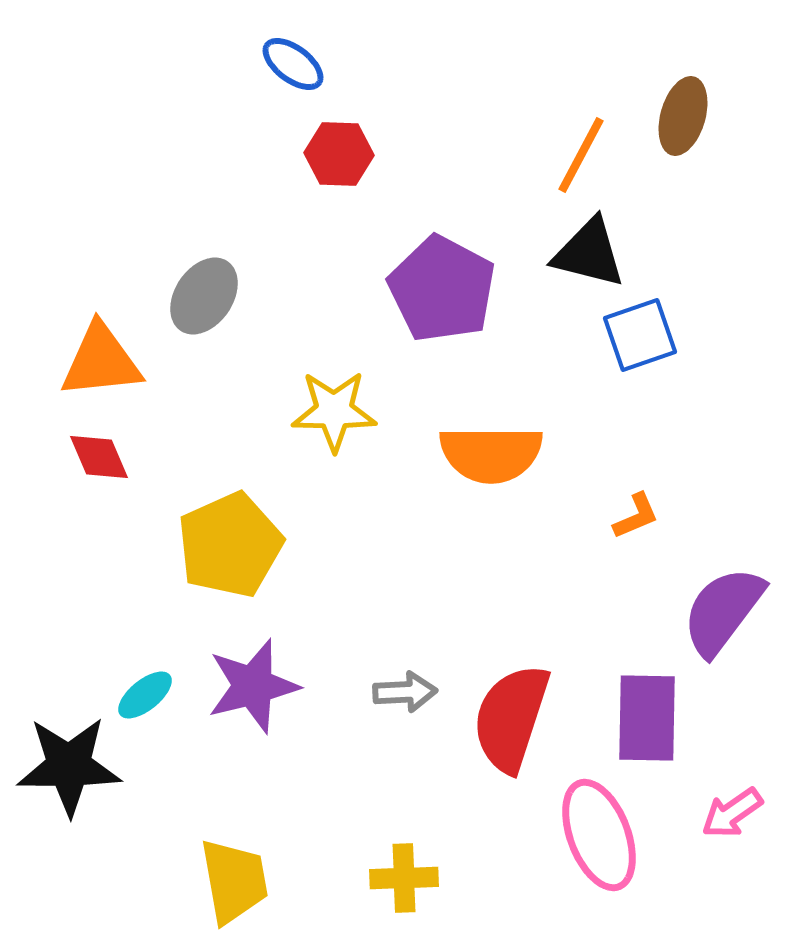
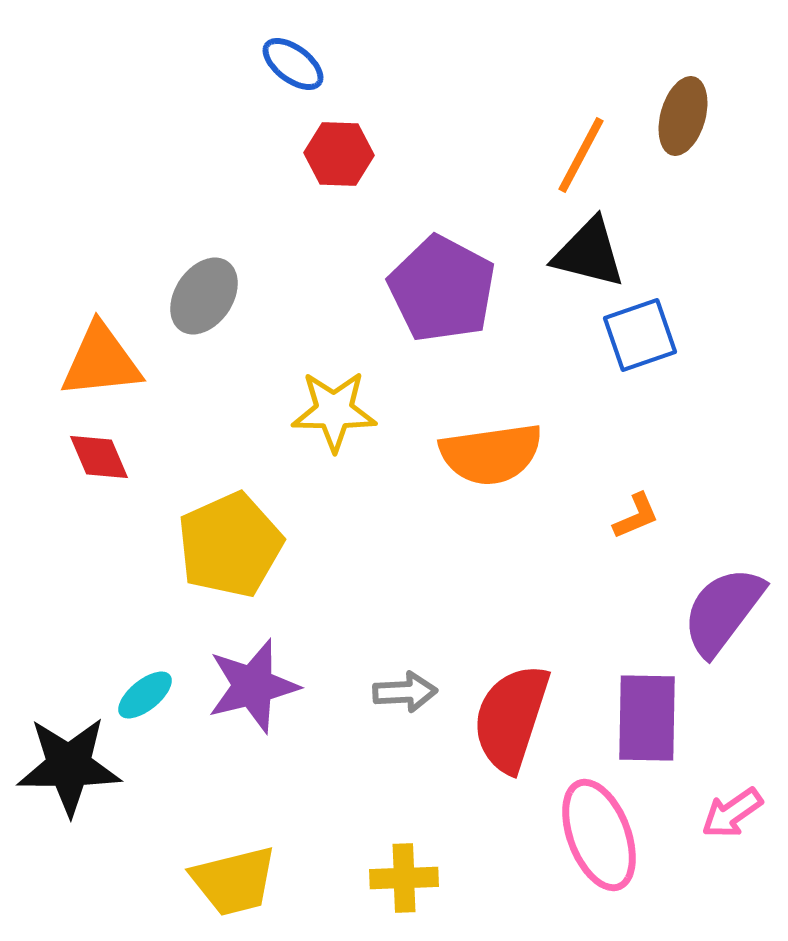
orange semicircle: rotated 8 degrees counterclockwise
yellow trapezoid: rotated 86 degrees clockwise
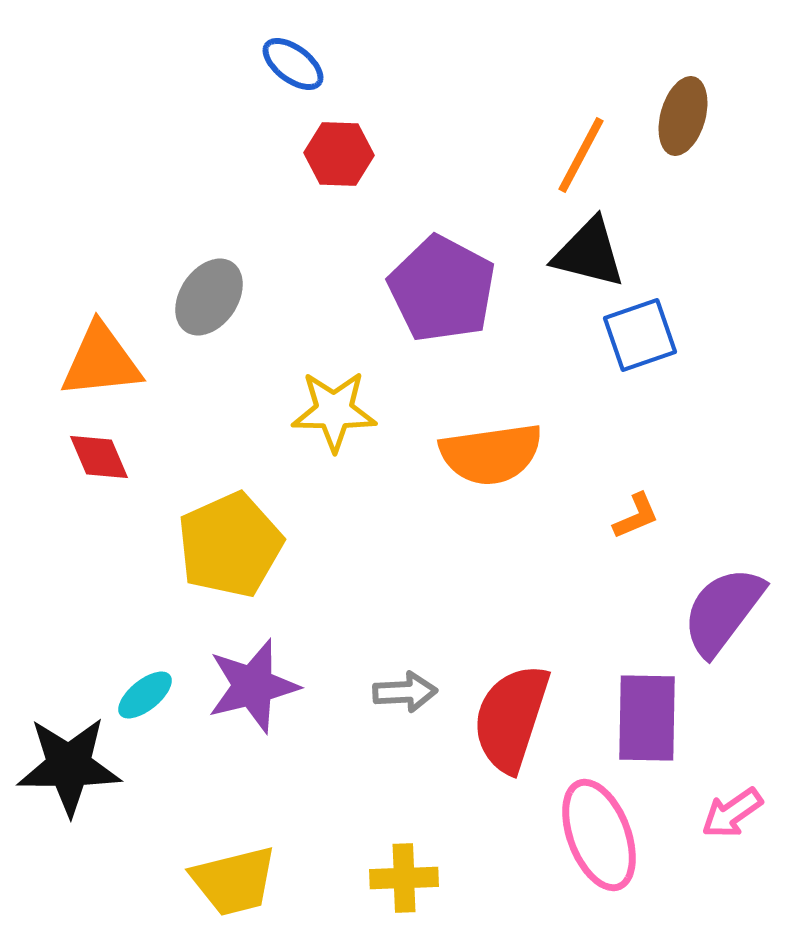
gray ellipse: moved 5 px right, 1 px down
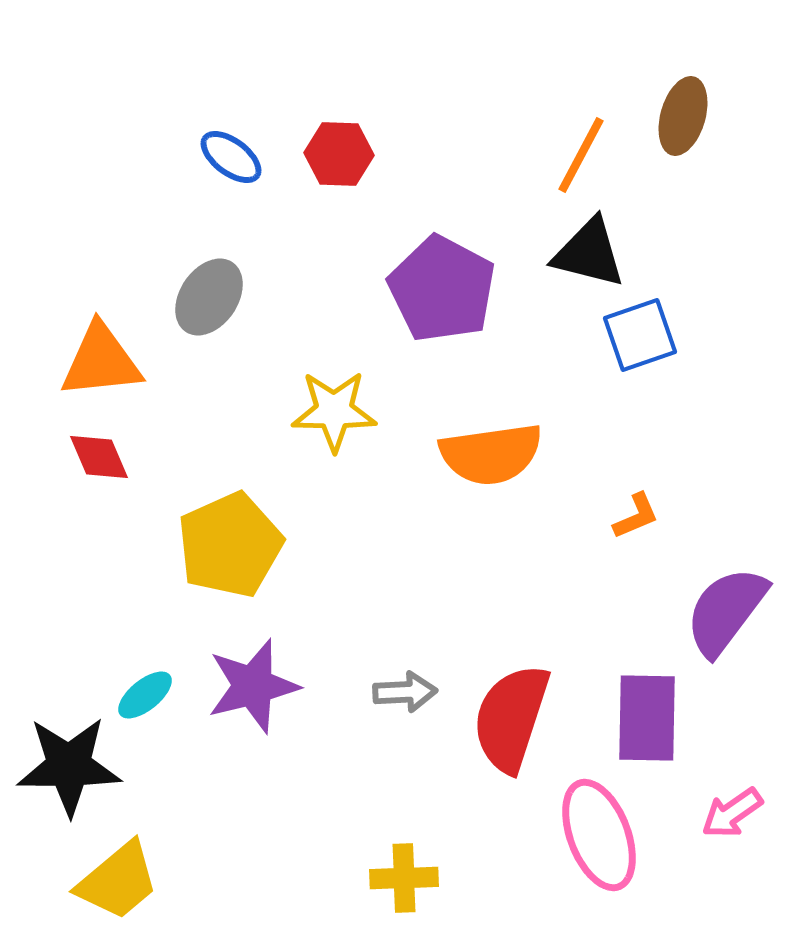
blue ellipse: moved 62 px left, 93 px down
purple semicircle: moved 3 px right
yellow trapezoid: moved 116 px left; rotated 26 degrees counterclockwise
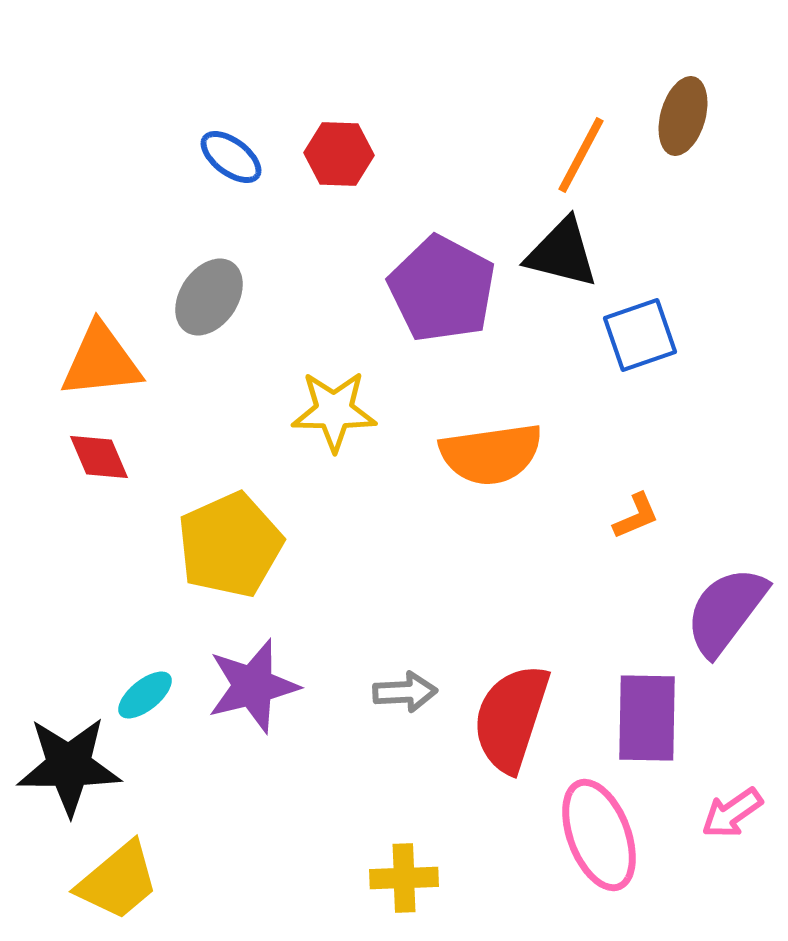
black triangle: moved 27 px left
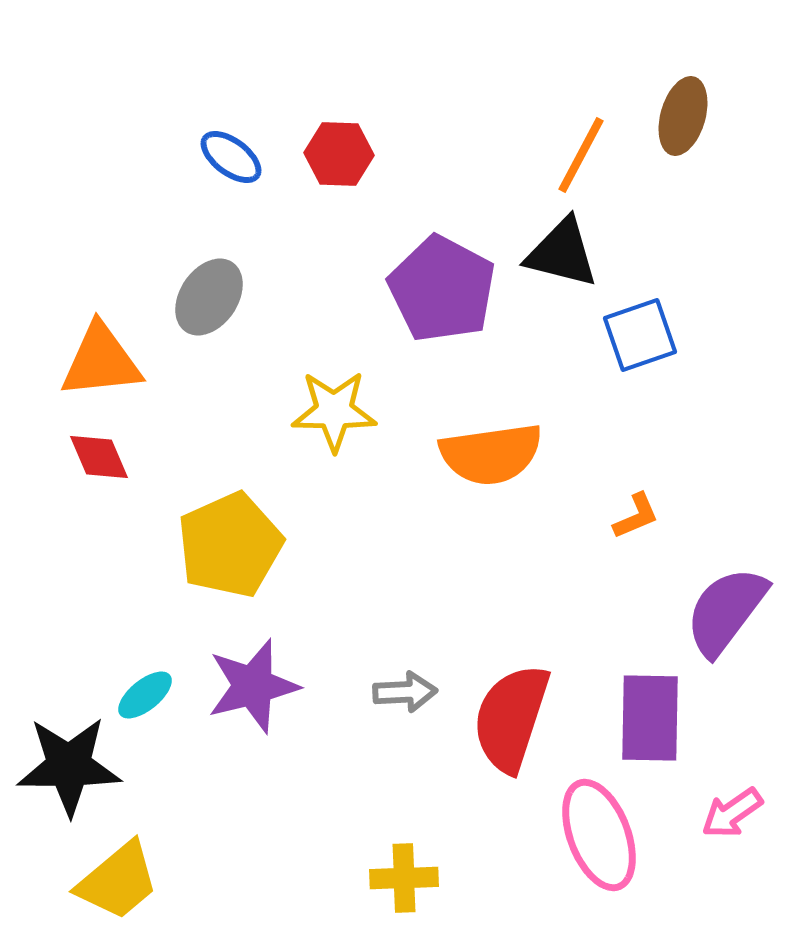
purple rectangle: moved 3 px right
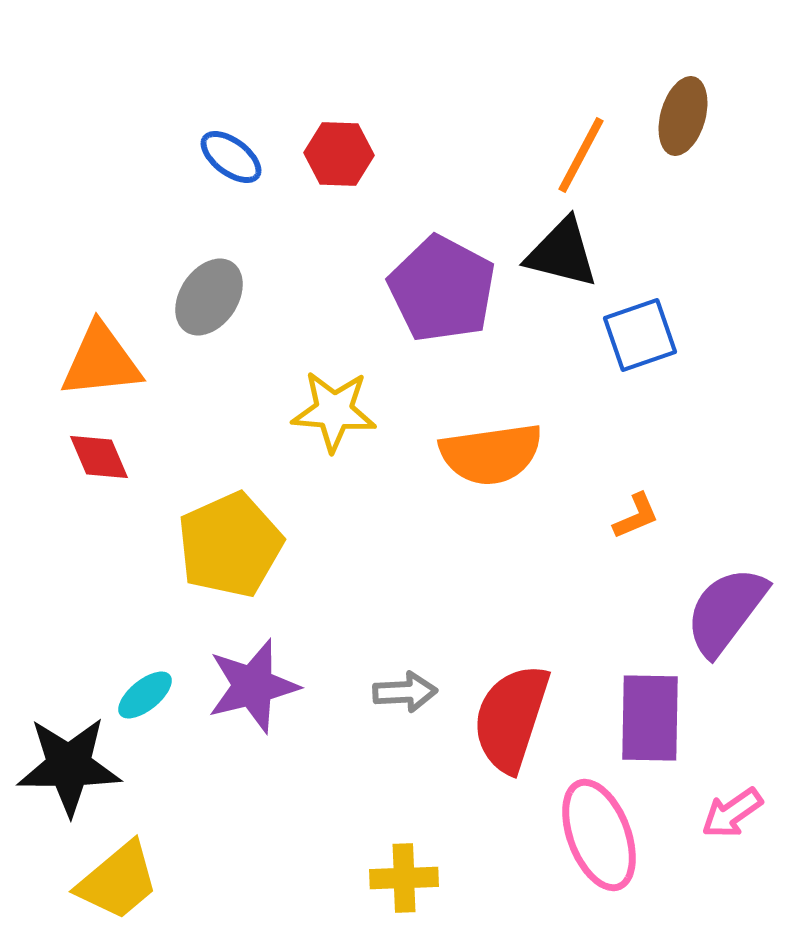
yellow star: rotated 4 degrees clockwise
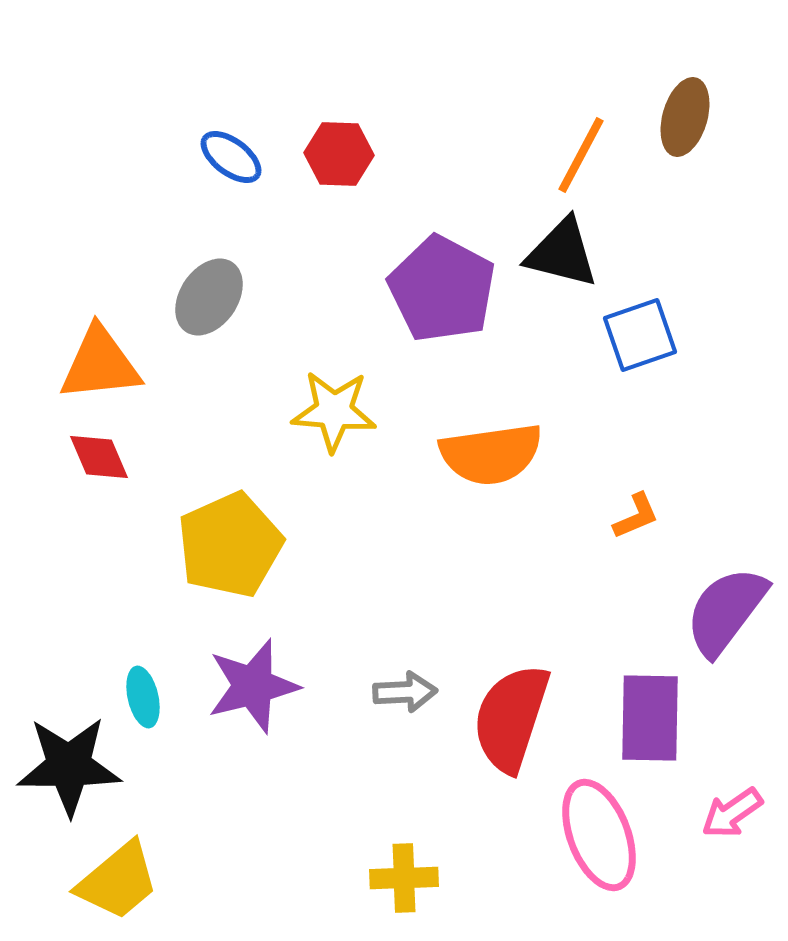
brown ellipse: moved 2 px right, 1 px down
orange triangle: moved 1 px left, 3 px down
cyan ellipse: moved 2 px left, 2 px down; rotated 64 degrees counterclockwise
